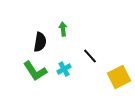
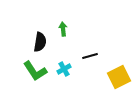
black line: rotated 63 degrees counterclockwise
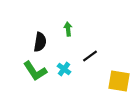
green arrow: moved 5 px right
black line: rotated 21 degrees counterclockwise
cyan cross: rotated 24 degrees counterclockwise
yellow square: moved 4 px down; rotated 35 degrees clockwise
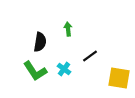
yellow square: moved 3 px up
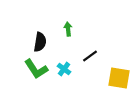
green L-shape: moved 1 px right, 2 px up
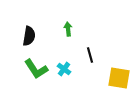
black semicircle: moved 11 px left, 6 px up
black line: moved 1 px up; rotated 70 degrees counterclockwise
